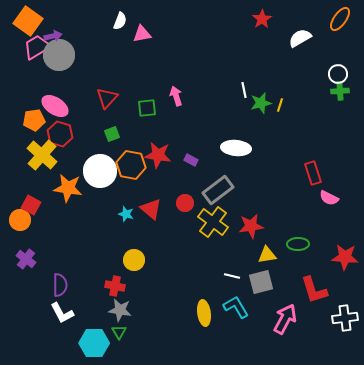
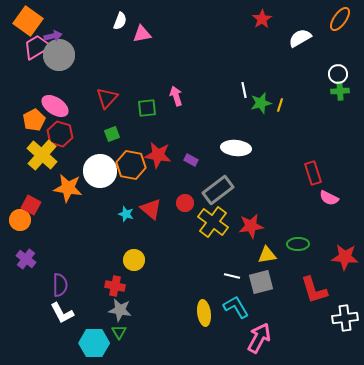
orange pentagon at (34, 120): rotated 20 degrees counterclockwise
pink arrow at (285, 319): moved 26 px left, 19 px down
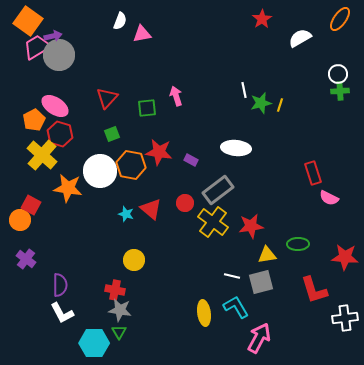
red star at (158, 155): moved 1 px right, 3 px up
red cross at (115, 286): moved 4 px down
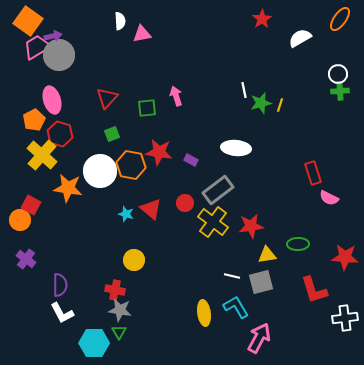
white semicircle at (120, 21): rotated 24 degrees counterclockwise
pink ellipse at (55, 106): moved 3 px left, 6 px up; rotated 40 degrees clockwise
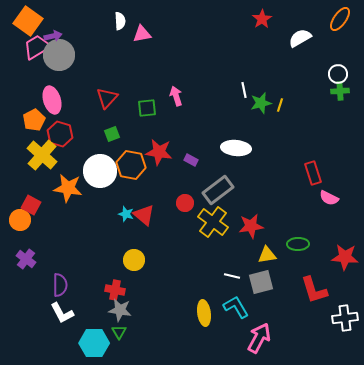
red triangle at (151, 209): moved 7 px left, 6 px down
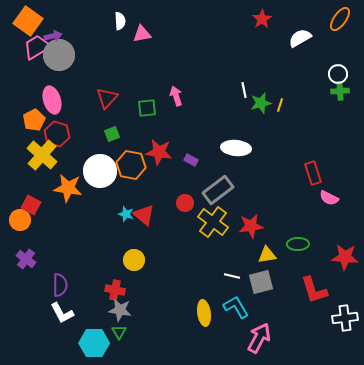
red hexagon at (60, 134): moved 3 px left
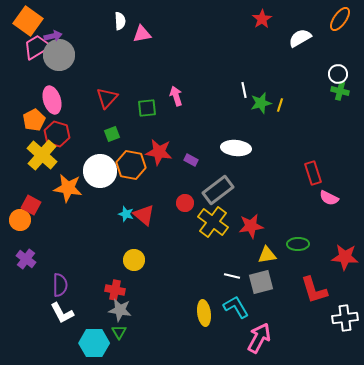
green cross at (340, 91): rotated 18 degrees clockwise
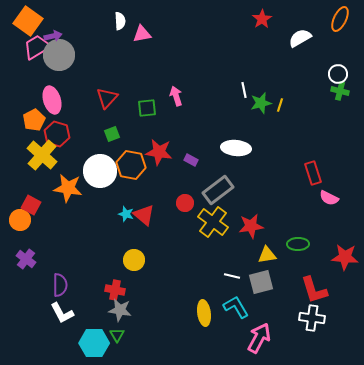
orange ellipse at (340, 19): rotated 10 degrees counterclockwise
white cross at (345, 318): moved 33 px left; rotated 15 degrees clockwise
green triangle at (119, 332): moved 2 px left, 3 px down
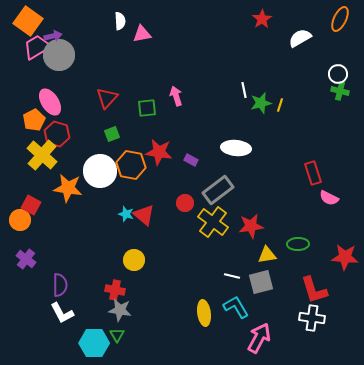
pink ellipse at (52, 100): moved 2 px left, 2 px down; rotated 16 degrees counterclockwise
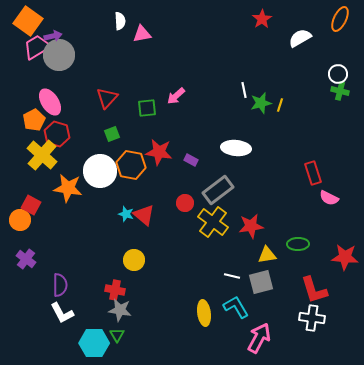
pink arrow at (176, 96): rotated 114 degrees counterclockwise
